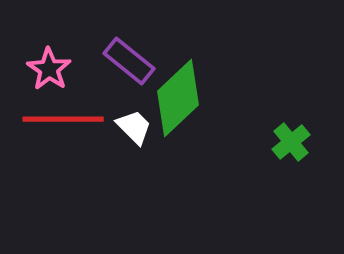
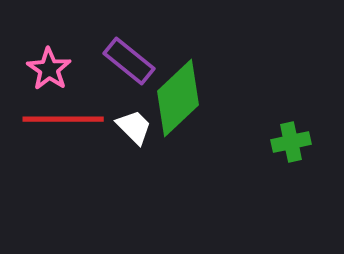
green cross: rotated 27 degrees clockwise
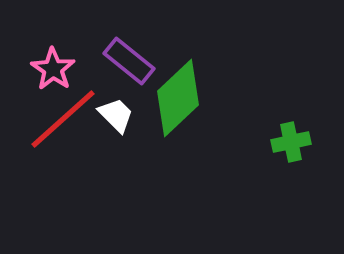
pink star: moved 4 px right
red line: rotated 42 degrees counterclockwise
white trapezoid: moved 18 px left, 12 px up
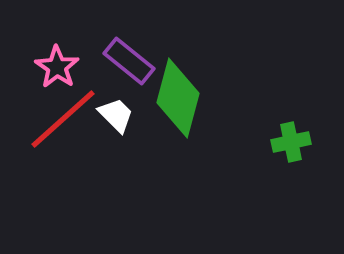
pink star: moved 4 px right, 2 px up
green diamond: rotated 32 degrees counterclockwise
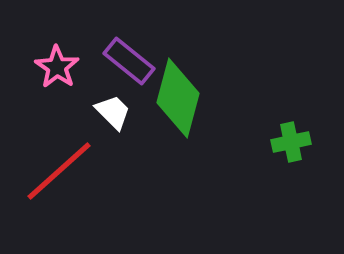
white trapezoid: moved 3 px left, 3 px up
red line: moved 4 px left, 52 px down
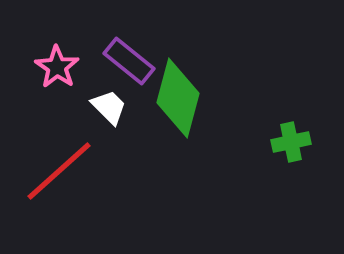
white trapezoid: moved 4 px left, 5 px up
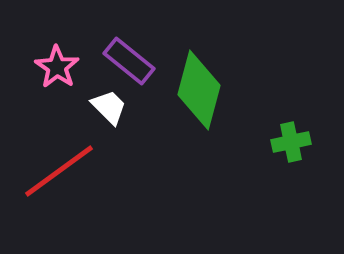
green diamond: moved 21 px right, 8 px up
red line: rotated 6 degrees clockwise
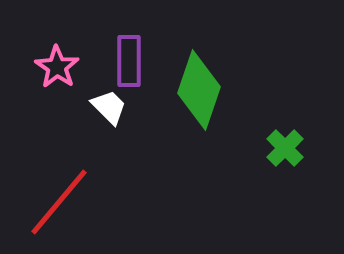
purple rectangle: rotated 51 degrees clockwise
green diamond: rotated 4 degrees clockwise
green cross: moved 6 px left, 6 px down; rotated 33 degrees counterclockwise
red line: moved 31 px down; rotated 14 degrees counterclockwise
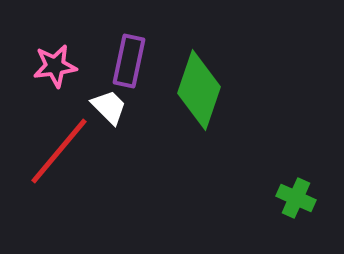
purple rectangle: rotated 12 degrees clockwise
pink star: moved 2 px left, 1 px up; rotated 30 degrees clockwise
green cross: moved 11 px right, 50 px down; rotated 21 degrees counterclockwise
red line: moved 51 px up
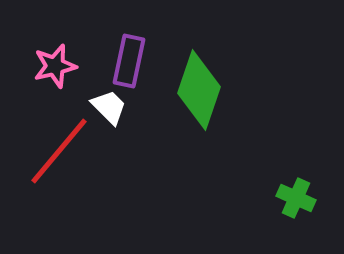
pink star: rotated 6 degrees counterclockwise
